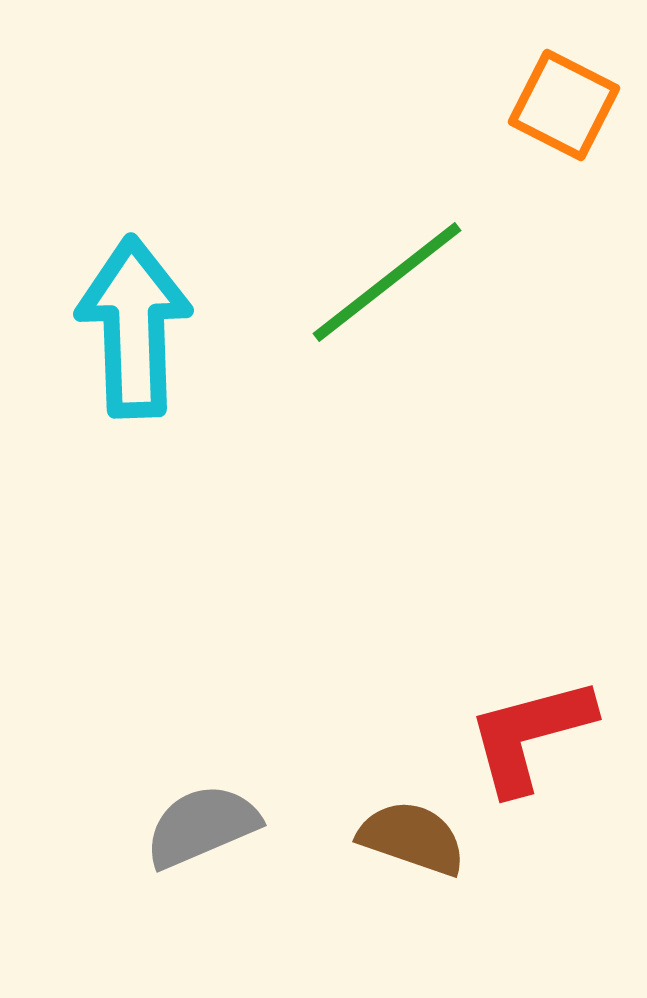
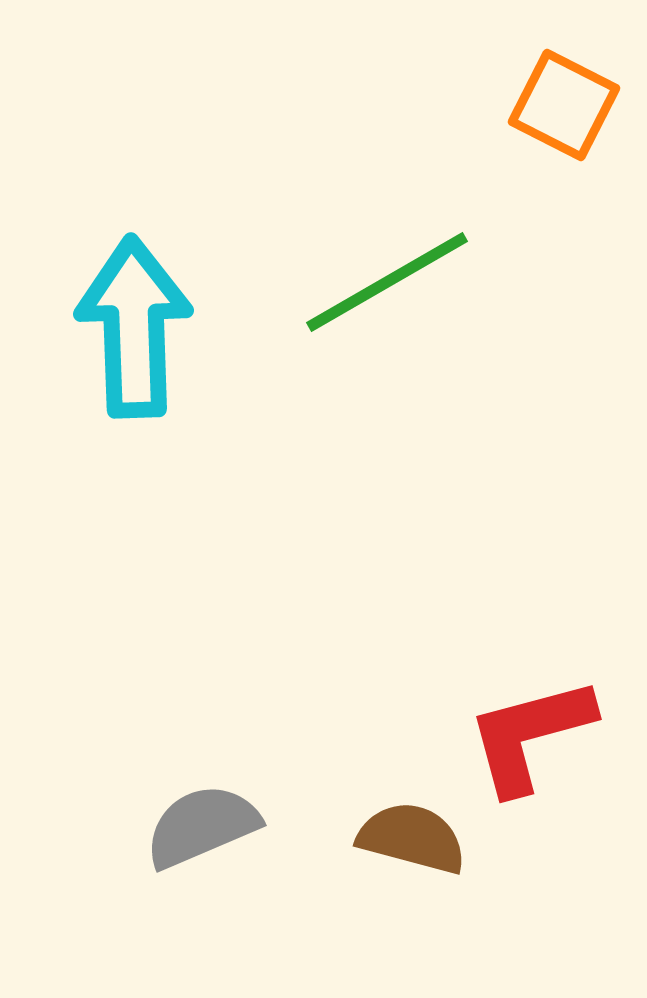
green line: rotated 8 degrees clockwise
brown semicircle: rotated 4 degrees counterclockwise
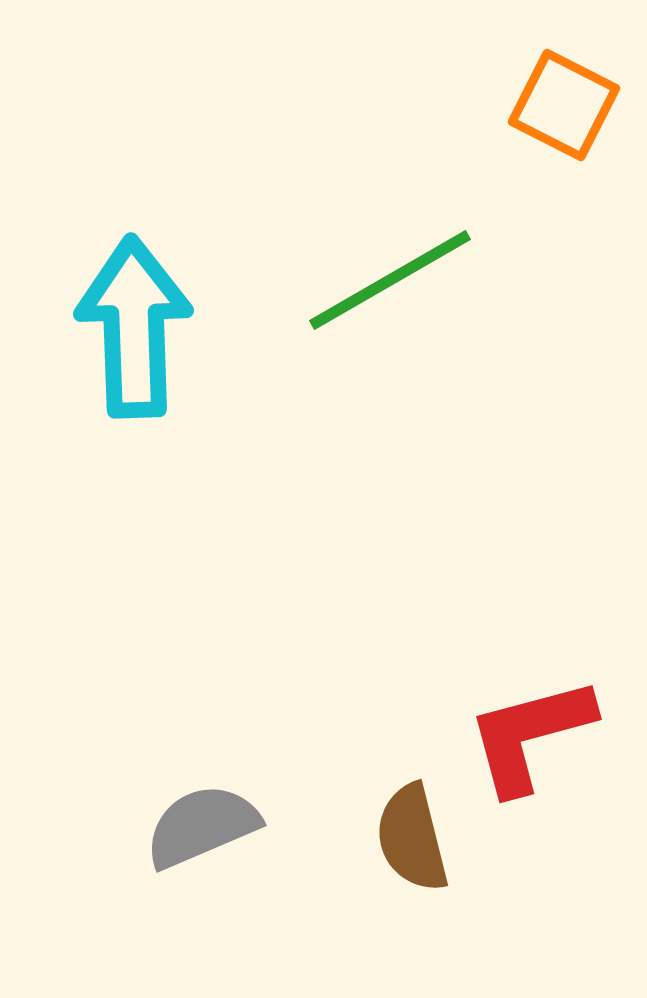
green line: moved 3 px right, 2 px up
brown semicircle: rotated 119 degrees counterclockwise
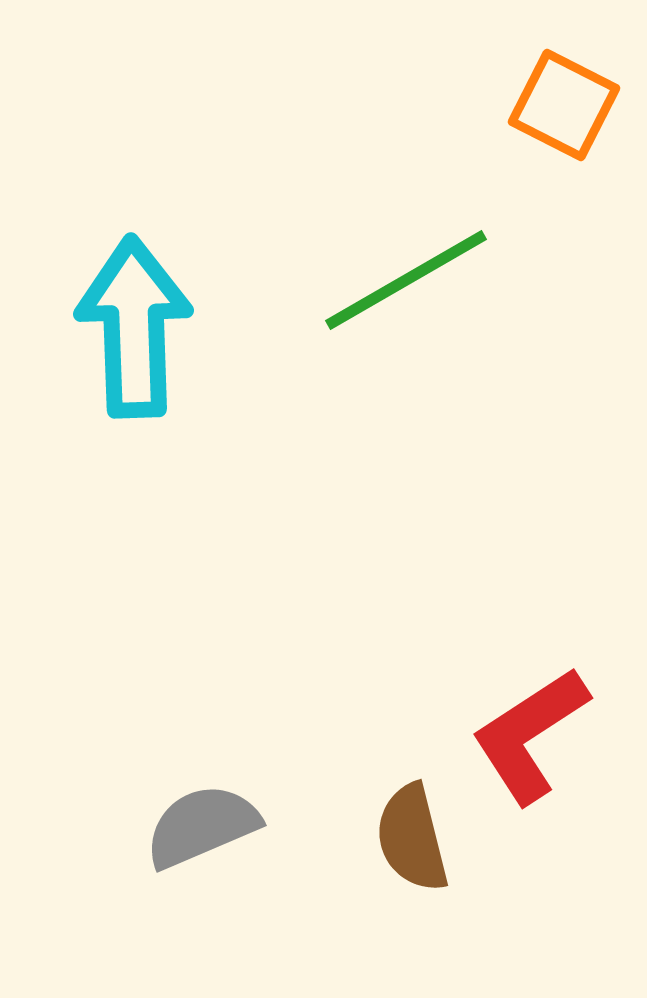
green line: moved 16 px right
red L-shape: rotated 18 degrees counterclockwise
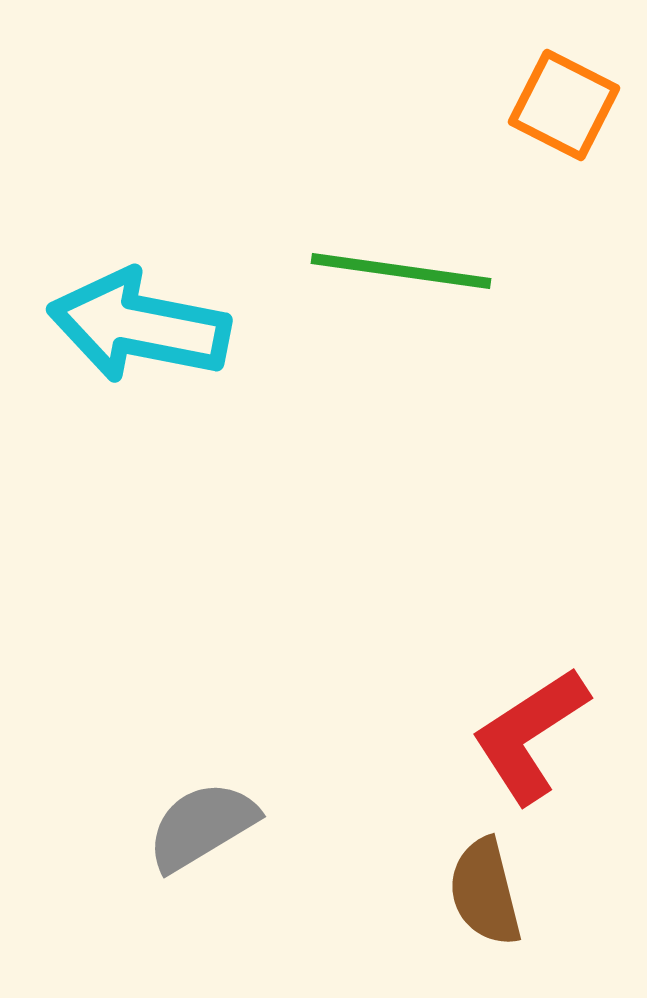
green line: moved 5 px left, 9 px up; rotated 38 degrees clockwise
cyan arrow: moved 5 px right, 1 px up; rotated 77 degrees counterclockwise
gray semicircle: rotated 8 degrees counterclockwise
brown semicircle: moved 73 px right, 54 px down
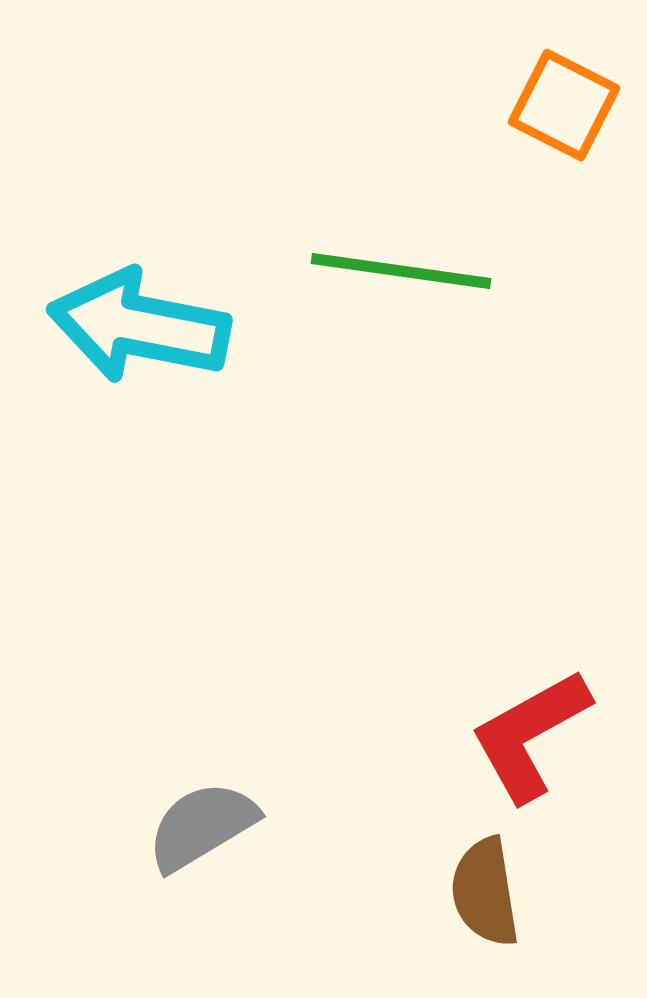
red L-shape: rotated 4 degrees clockwise
brown semicircle: rotated 5 degrees clockwise
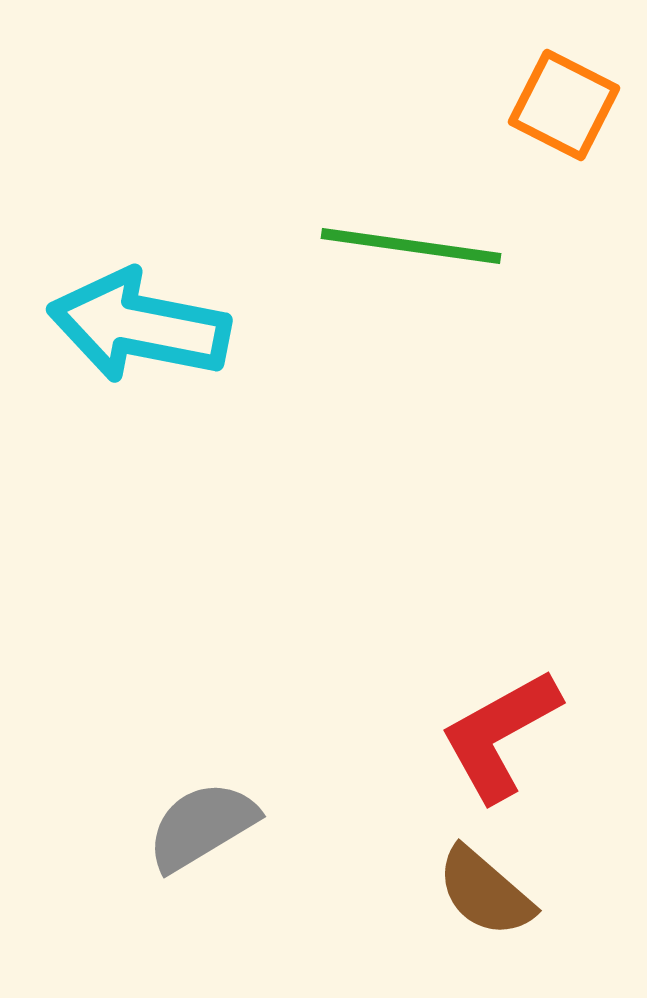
green line: moved 10 px right, 25 px up
red L-shape: moved 30 px left
brown semicircle: rotated 40 degrees counterclockwise
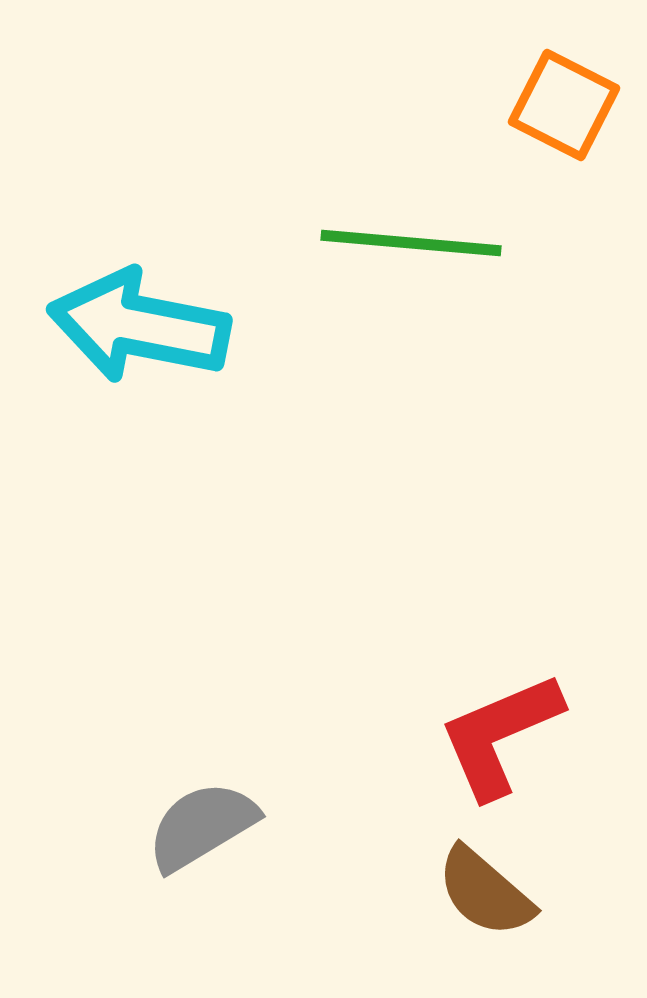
green line: moved 3 px up; rotated 3 degrees counterclockwise
red L-shape: rotated 6 degrees clockwise
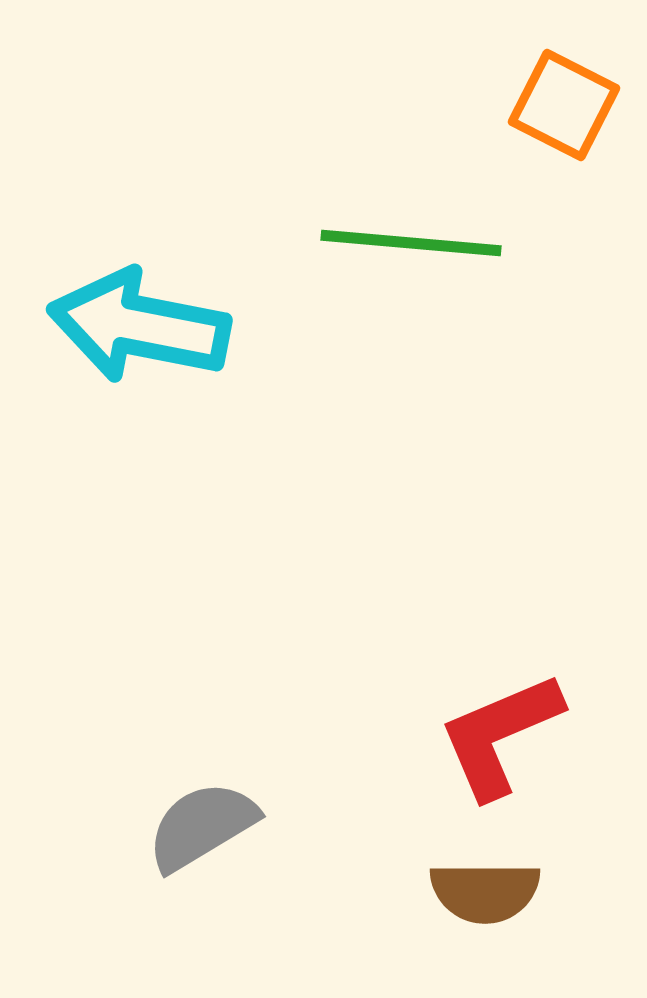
brown semicircle: rotated 41 degrees counterclockwise
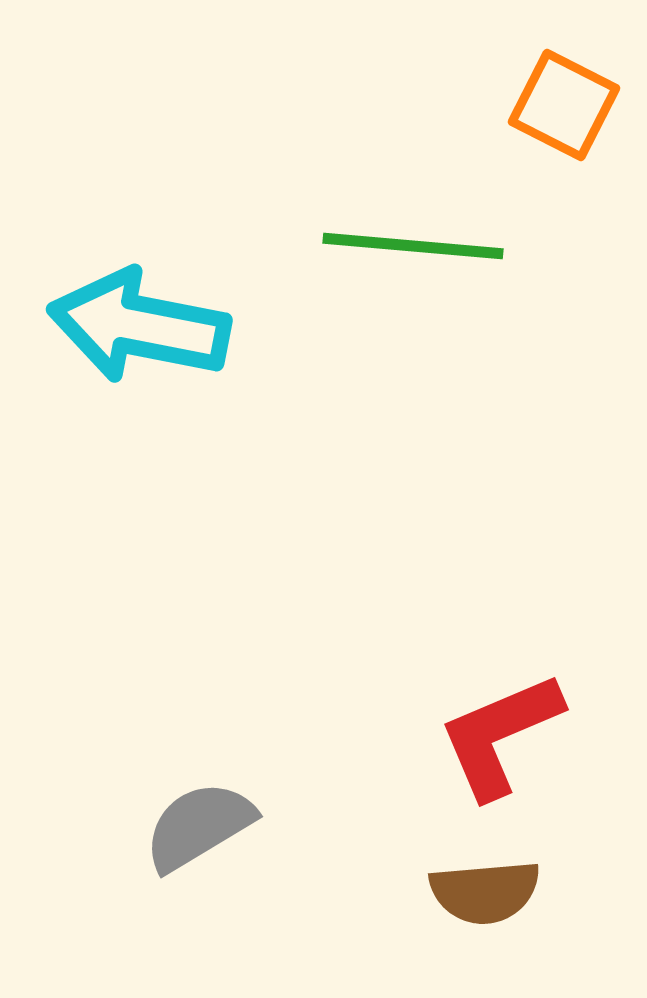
green line: moved 2 px right, 3 px down
gray semicircle: moved 3 px left
brown semicircle: rotated 5 degrees counterclockwise
